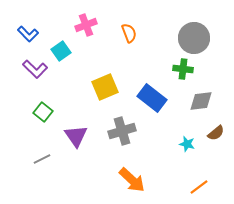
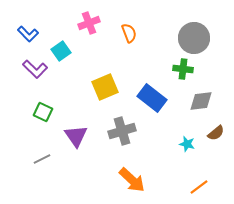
pink cross: moved 3 px right, 2 px up
green square: rotated 12 degrees counterclockwise
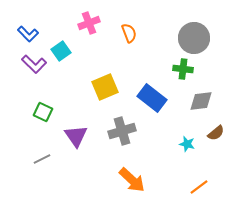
purple L-shape: moved 1 px left, 5 px up
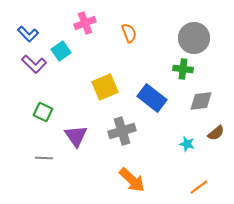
pink cross: moved 4 px left
gray line: moved 2 px right, 1 px up; rotated 30 degrees clockwise
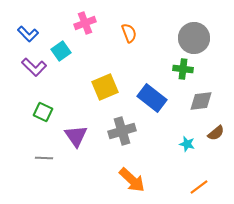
purple L-shape: moved 3 px down
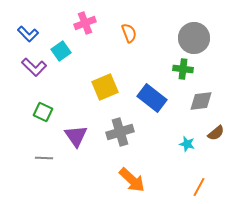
gray cross: moved 2 px left, 1 px down
orange line: rotated 24 degrees counterclockwise
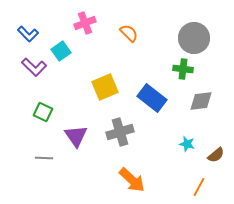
orange semicircle: rotated 24 degrees counterclockwise
brown semicircle: moved 22 px down
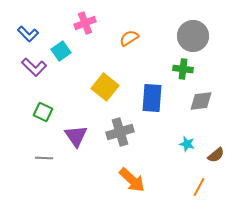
orange semicircle: moved 5 px down; rotated 78 degrees counterclockwise
gray circle: moved 1 px left, 2 px up
yellow square: rotated 28 degrees counterclockwise
blue rectangle: rotated 56 degrees clockwise
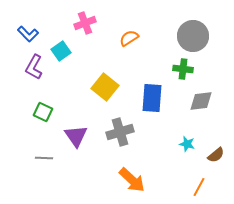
purple L-shape: rotated 75 degrees clockwise
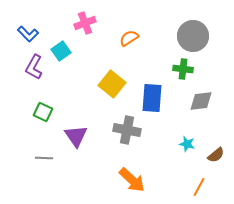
yellow square: moved 7 px right, 3 px up
gray cross: moved 7 px right, 2 px up; rotated 28 degrees clockwise
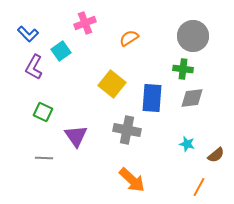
gray diamond: moved 9 px left, 3 px up
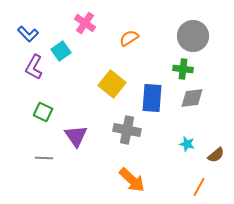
pink cross: rotated 35 degrees counterclockwise
